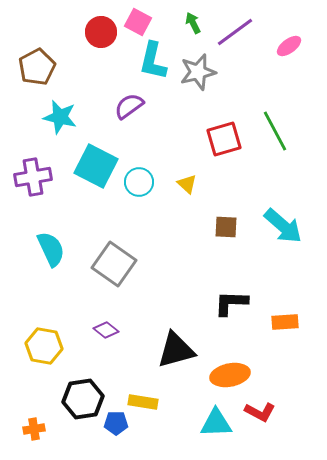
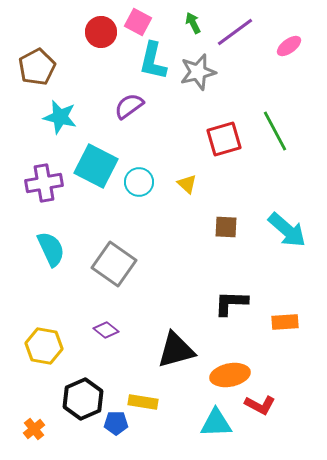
purple cross: moved 11 px right, 6 px down
cyan arrow: moved 4 px right, 4 px down
black hexagon: rotated 15 degrees counterclockwise
red L-shape: moved 7 px up
orange cross: rotated 30 degrees counterclockwise
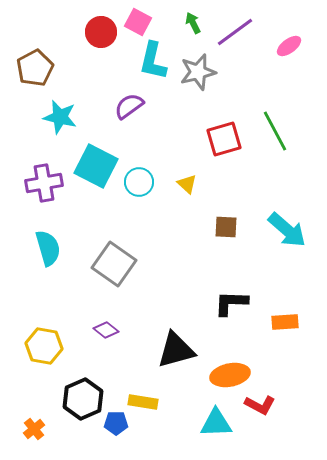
brown pentagon: moved 2 px left, 1 px down
cyan semicircle: moved 3 px left, 1 px up; rotated 9 degrees clockwise
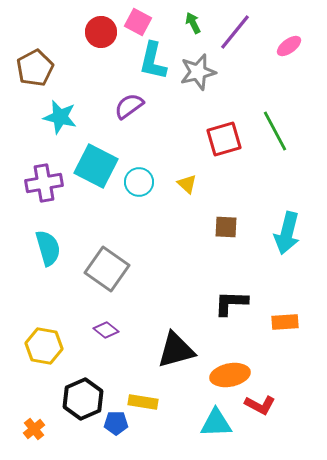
purple line: rotated 15 degrees counterclockwise
cyan arrow: moved 3 px down; rotated 63 degrees clockwise
gray square: moved 7 px left, 5 px down
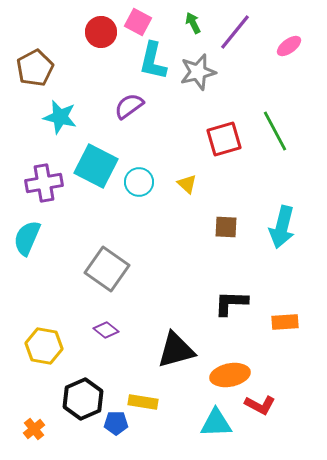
cyan arrow: moved 5 px left, 6 px up
cyan semicircle: moved 21 px left, 10 px up; rotated 141 degrees counterclockwise
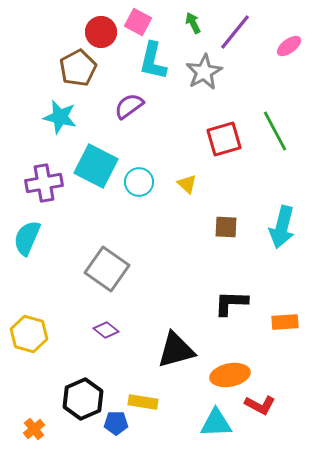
brown pentagon: moved 43 px right
gray star: moved 6 px right; rotated 15 degrees counterclockwise
yellow hexagon: moved 15 px left, 12 px up; rotated 6 degrees clockwise
